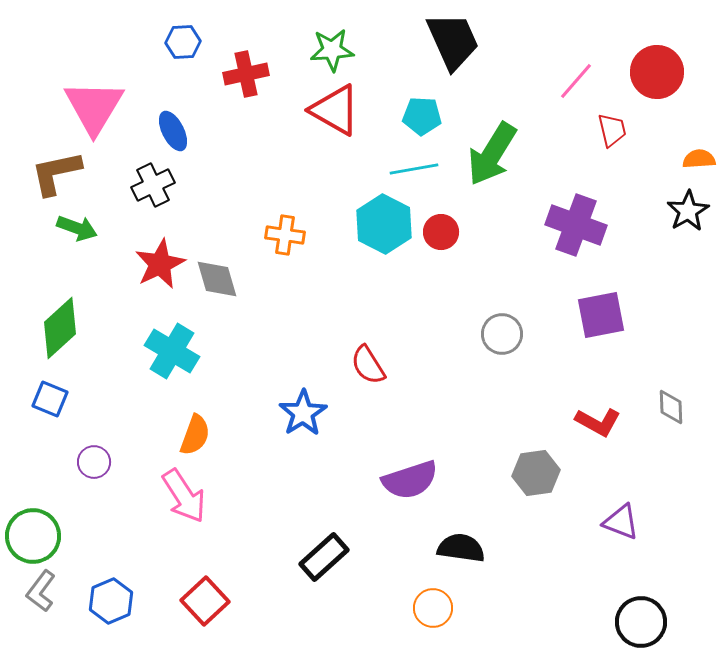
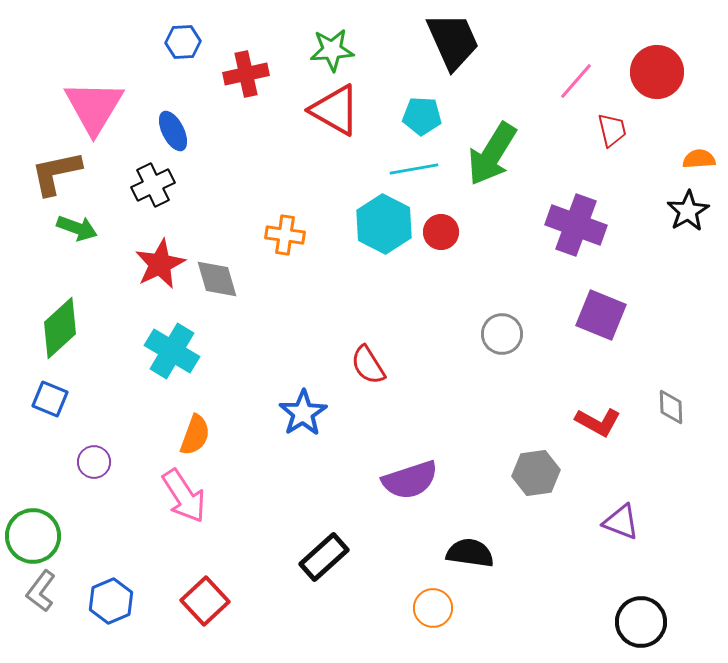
purple square at (601, 315): rotated 33 degrees clockwise
black semicircle at (461, 548): moved 9 px right, 5 px down
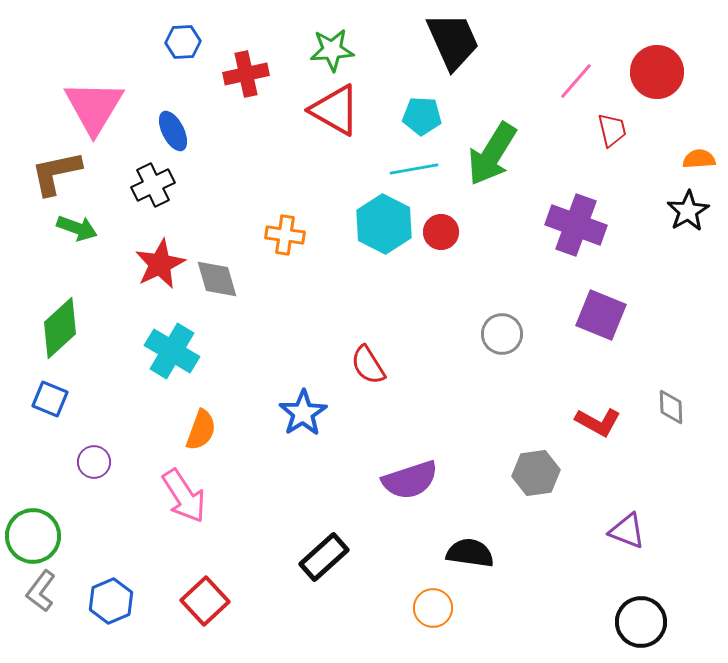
orange semicircle at (195, 435): moved 6 px right, 5 px up
purple triangle at (621, 522): moved 6 px right, 9 px down
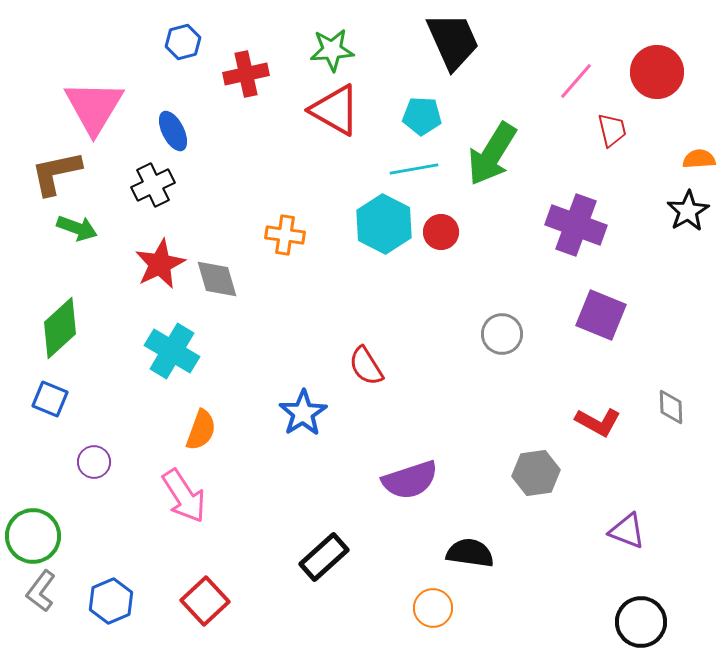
blue hexagon at (183, 42): rotated 12 degrees counterclockwise
red semicircle at (368, 365): moved 2 px left, 1 px down
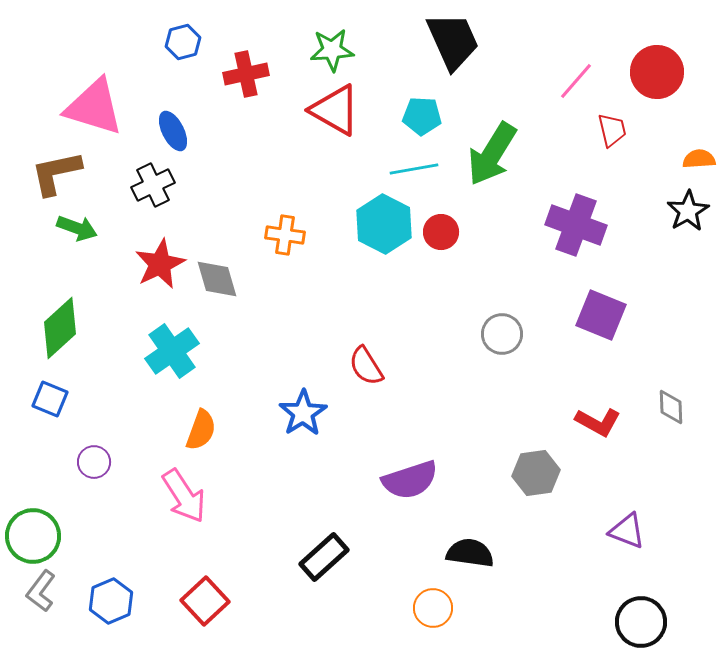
pink triangle at (94, 107): rotated 44 degrees counterclockwise
cyan cross at (172, 351): rotated 24 degrees clockwise
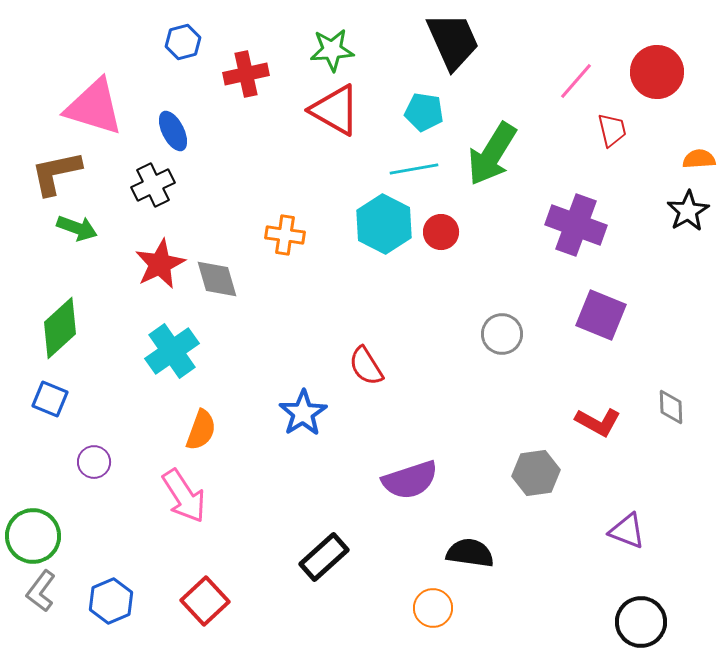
cyan pentagon at (422, 116): moved 2 px right, 4 px up; rotated 6 degrees clockwise
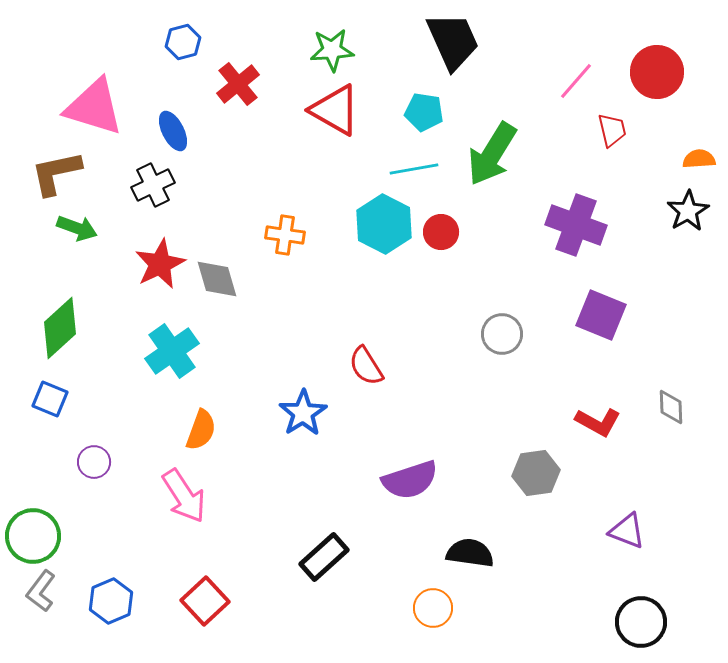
red cross at (246, 74): moved 8 px left, 10 px down; rotated 27 degrees counterclockwise
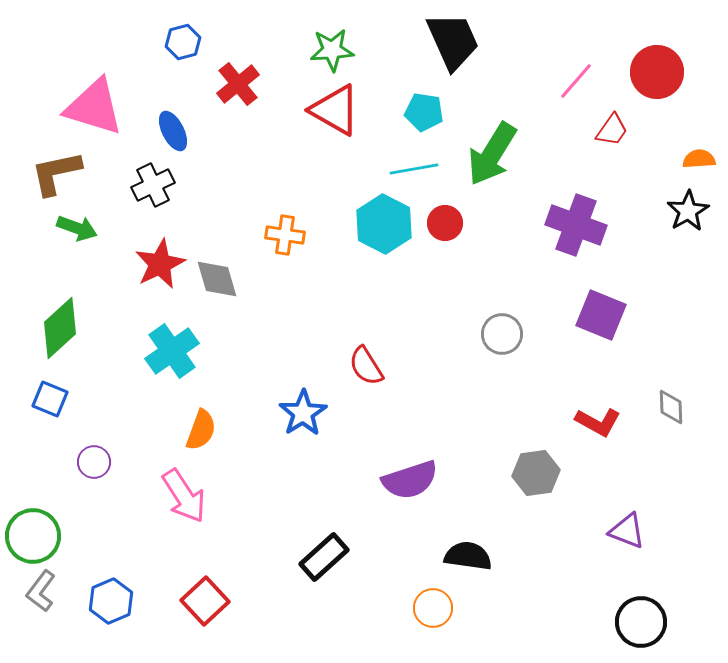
red trapezoid at (612, 130): rotated 48 degrees clockwise
red circle at (441, 232): moved 4 px right, 9 px up
black semicircle at (470, 553): moved 2 px left, 3 px down
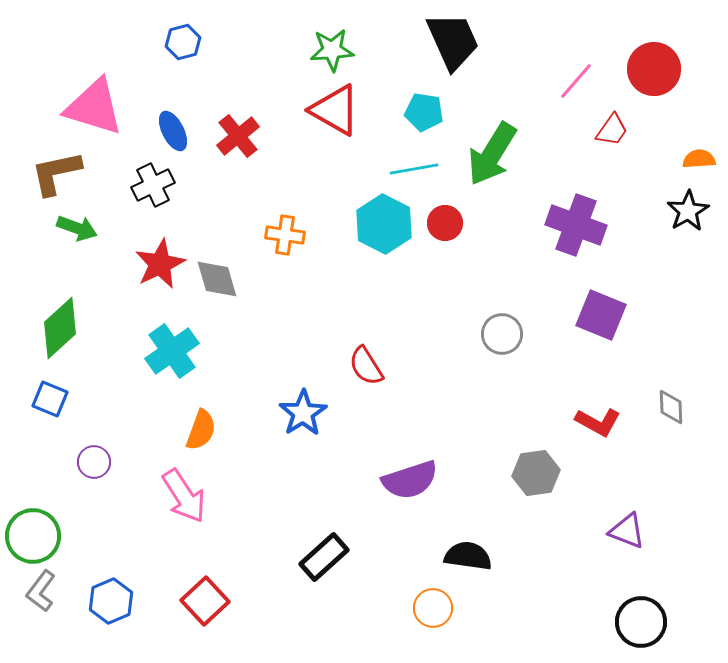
red circle at (657, 72): moved 3 px left, 3 px up
red cross at (238, 84): moved 52 px down
